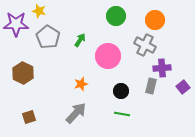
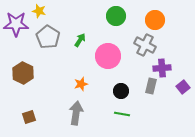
gray arrow: rotated 35 degrees counterclockwise
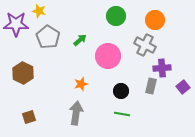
green arrow: rotated 16 degrees clockwise
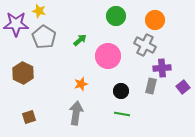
gray pentagon: moved 4 px left
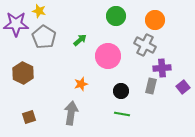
gray arrow: moved 5 px left
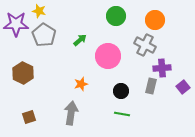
gray pentagon: moved 2 px up
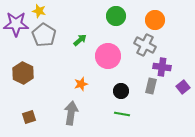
purple cross: moved 1 px up; rotated 12 degrees clockwise
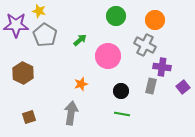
purple star: moved 1 px down
gray pentagon: moved 1 px right
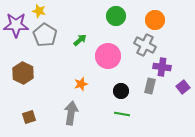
gray rectangle: moved 1 px left
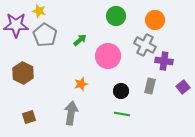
purple cross: moved 2 px right, 6 px up
